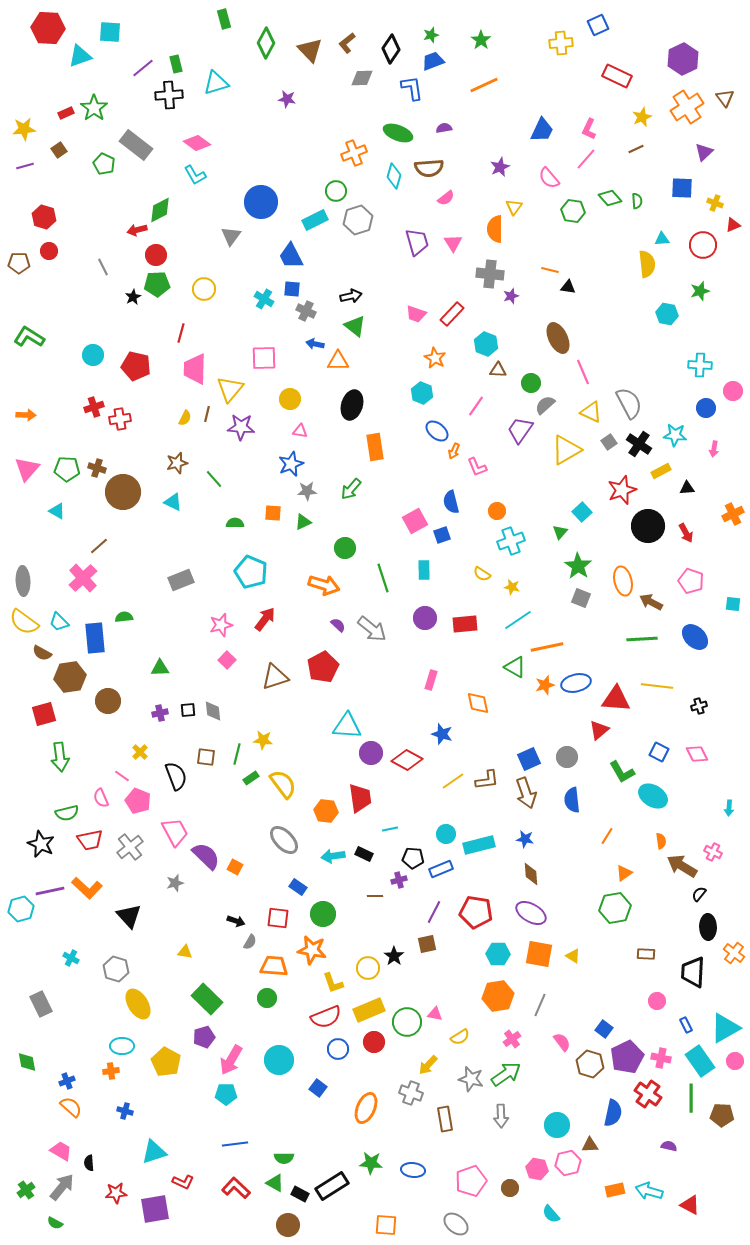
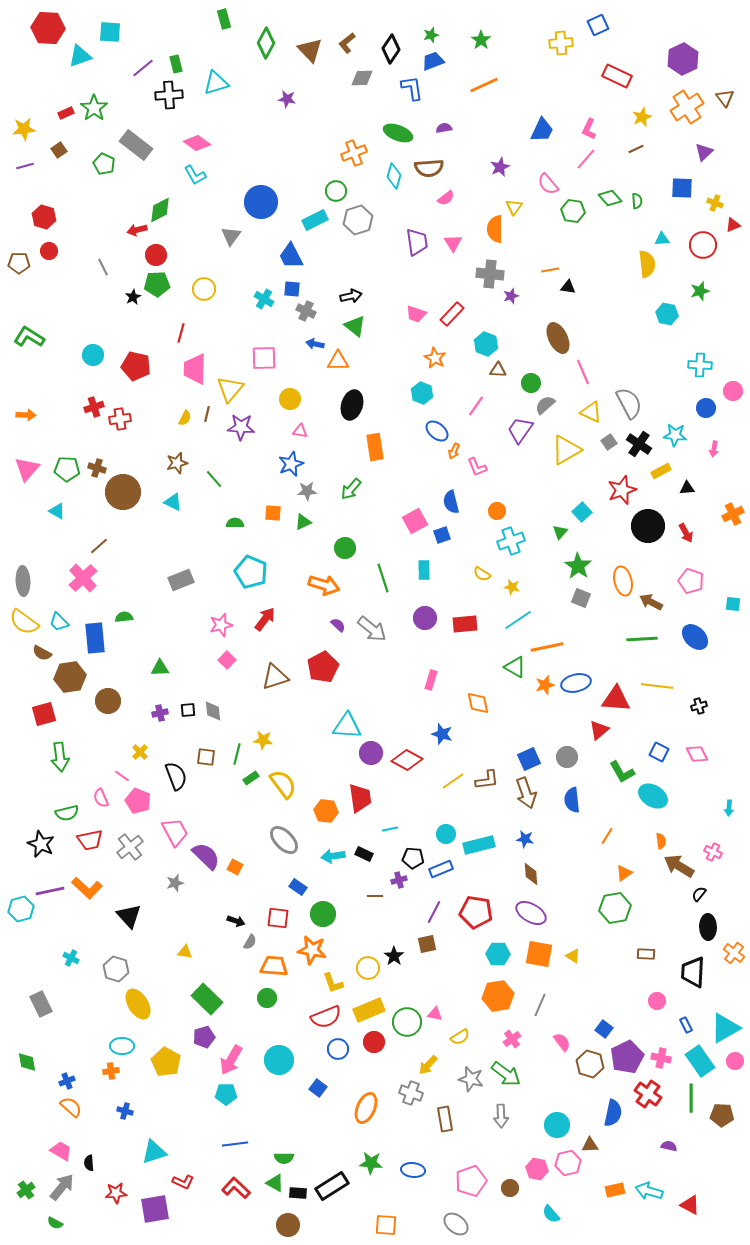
pink semicircle at (549, 178): moved 1 px left, 6 px down
purple trapezoid at (417, 242): rotated 8 degrees clockwise
orange line at (550, 270): rotated 24 degrees counterclockwise
brown arrow at (682, 866): moved 3 px left
green arrow at (506, 1074): rotated 72 degrees clockwise
black rectangle at (300, 1194): moved 2 px left, 1 px up; rotated 24 degrees counterclockwise
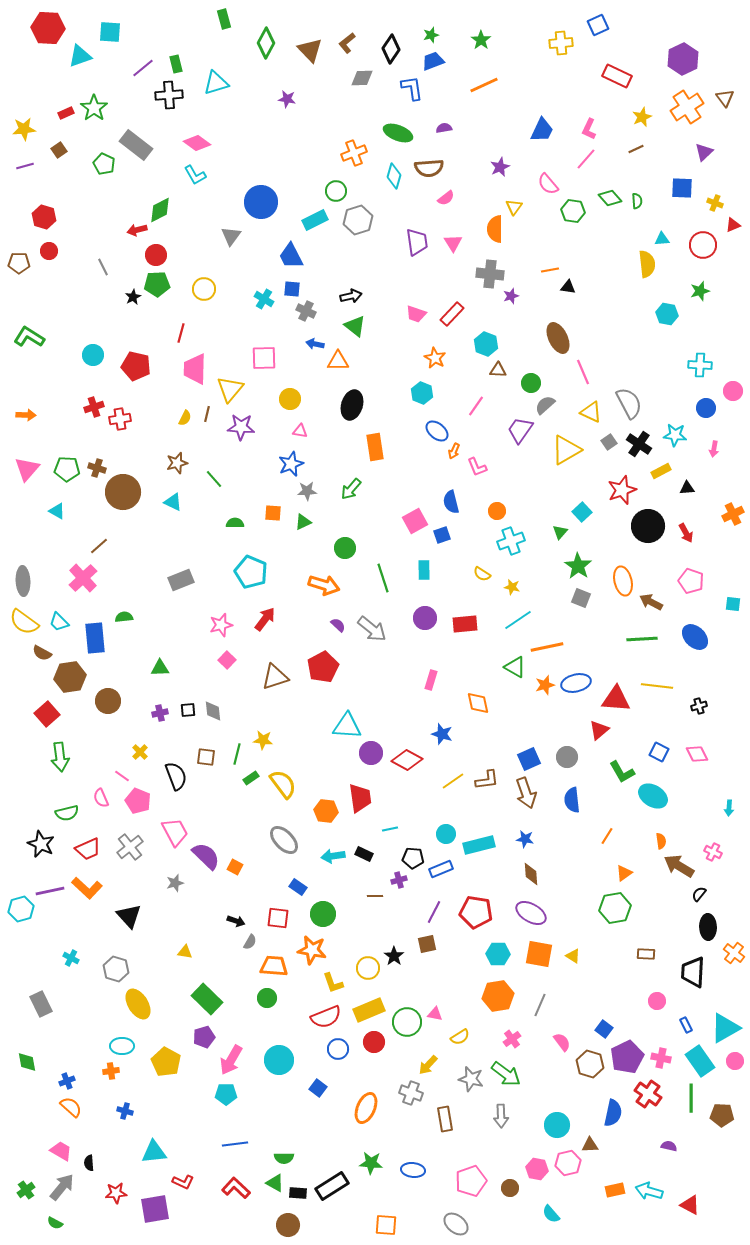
red square at (44, 714): moved 3 px right; rotated 25 degrees counterclockwise
red trapezoid at (90, 840): moved 2 px left, 9 px down; rotated 12 degrees counterclockwise
cyan triangle at (154, 1152): rotated 12 degrees clockwise
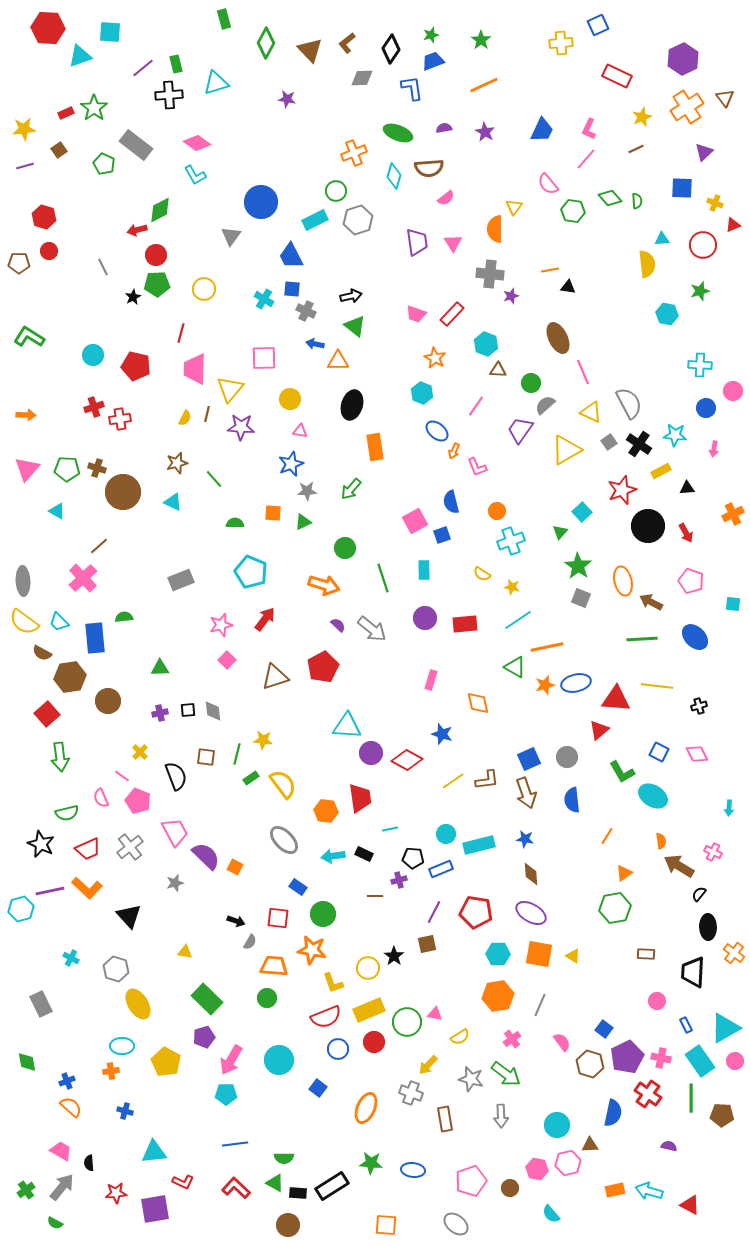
purple star at (500, 167): moved 15 px left, 35 px up; rotated 18 degrees counterclockwise
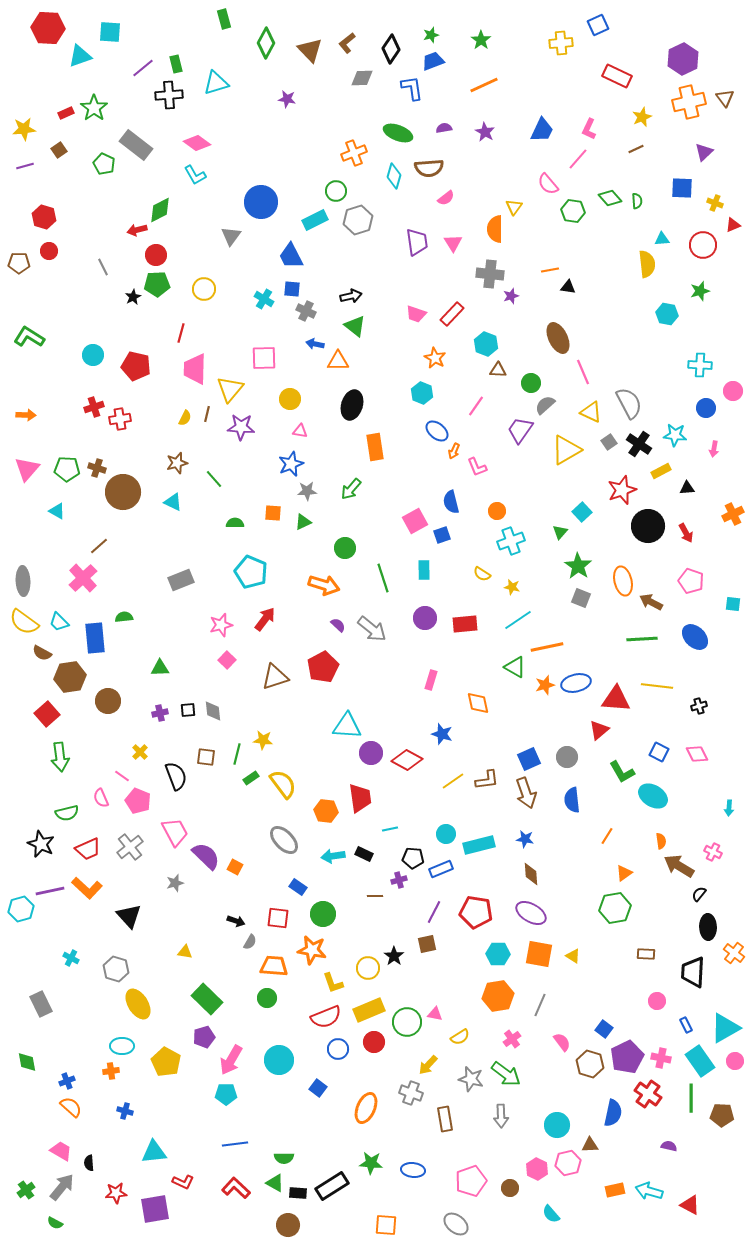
orange cross at (687, 107): moved 2 px right, 5 px up; rotated 20 degrees clockwise
pink line at (586, 159): moved 8 px left
pink hexagon at (537, 1169): rotated 15 degrees clockwise
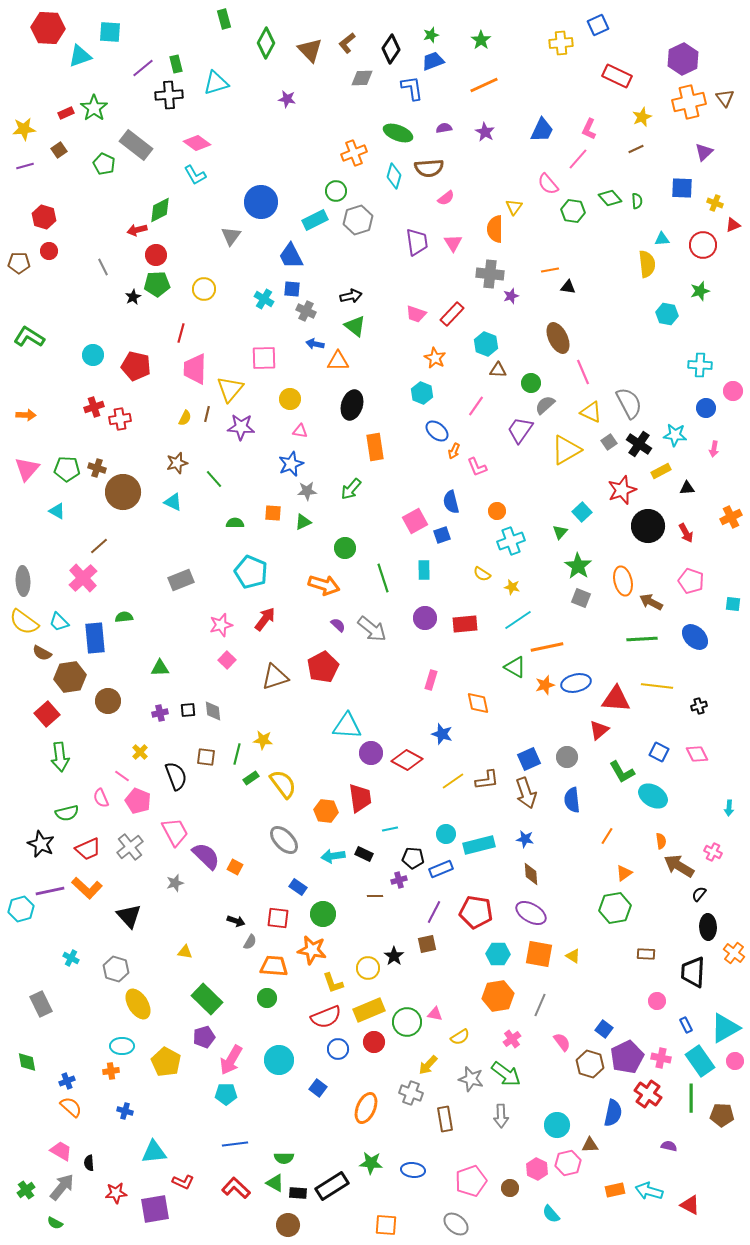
orange cross at (733, 514): moved 2 px left, 3 px down
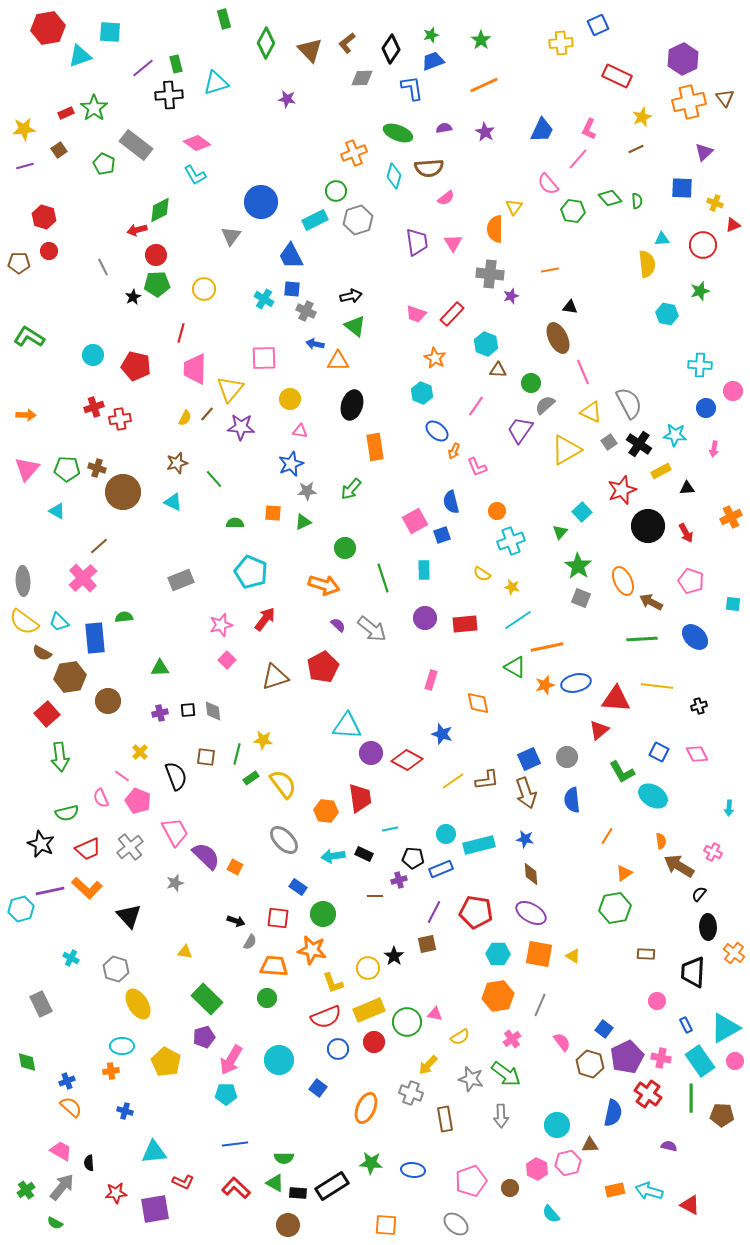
red hexagon at (48, 28): rotated 12 degrees counterclockwise
black triangle at (568, 287): moved 2 px right, 20 px down
brown line at (207, 414): rotated 28 degrees clockwise
orange ellipse at (623, 581): rotated 12 degrees counterclockwise
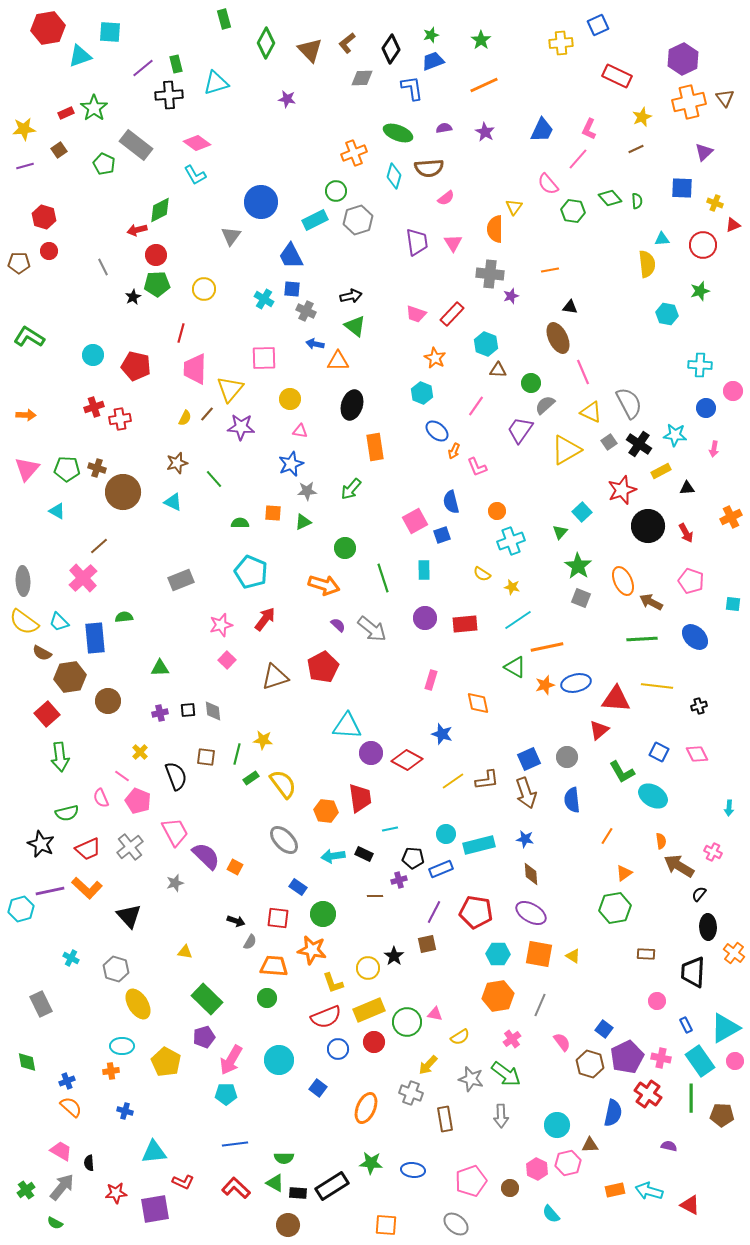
green semicircle at (235, 523): moved 5 px right
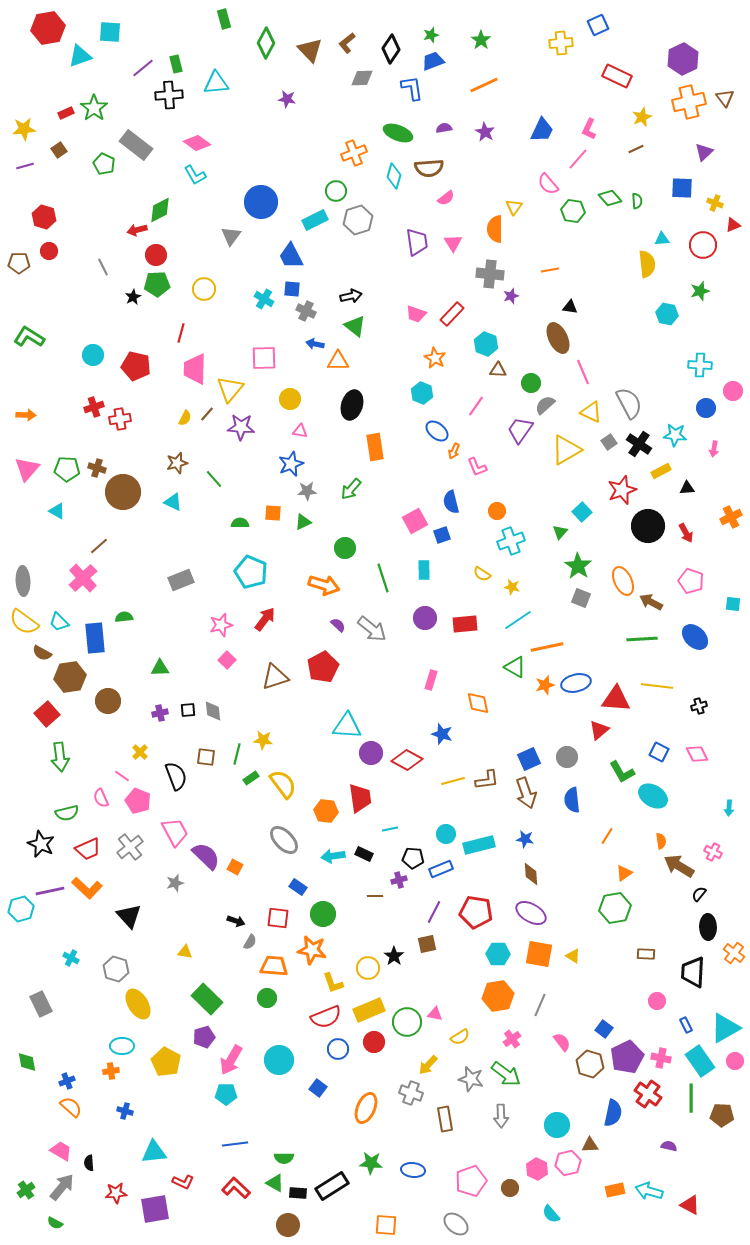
cyan triangle at (216, 83): rotated 12 degrees clockwise
yellow line at (453, 781): rotated 20 degrees clockwise
